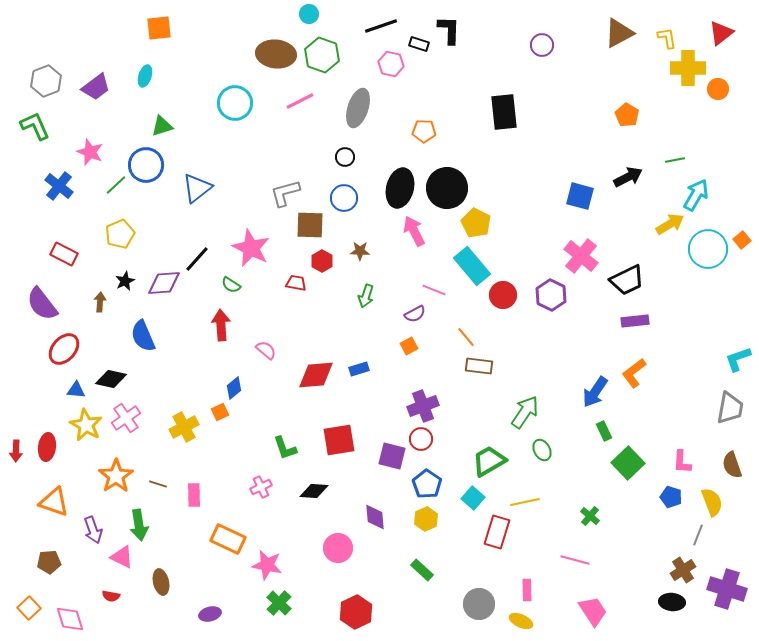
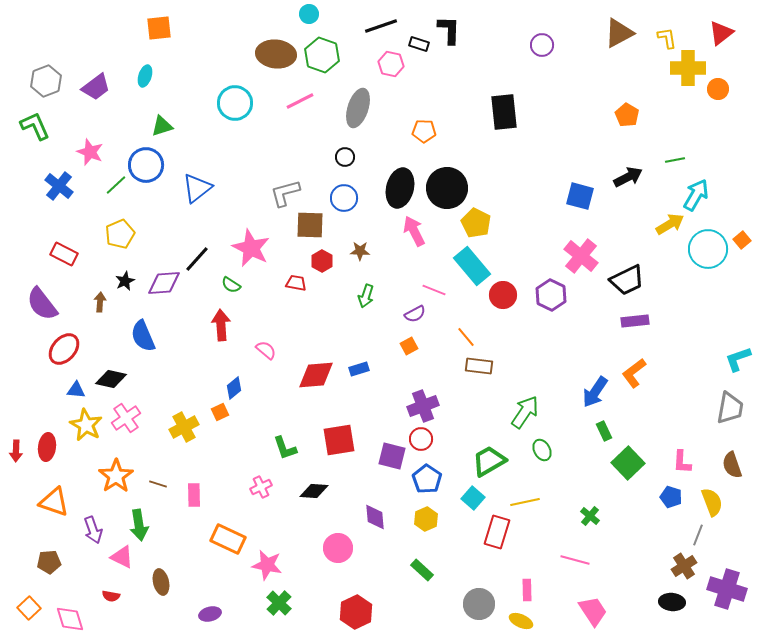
blue pentagon at (427, 484): moved 5 px up
brown cross at (683, 570): moved 1 px right, 4 px up
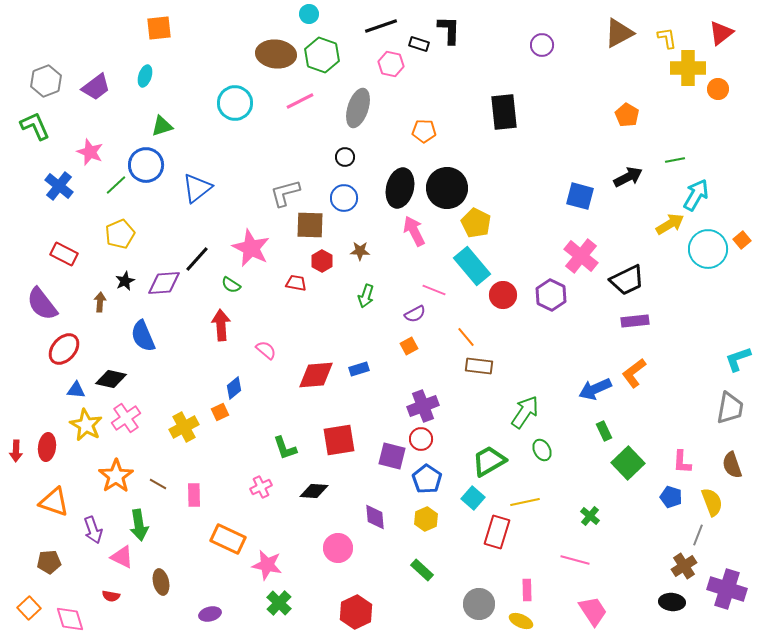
blue arrow at (595, 392): moved 3 px up; rotated 32 degrees clockwise
brown line at (158, 484): rotated 12 degrees clockwise
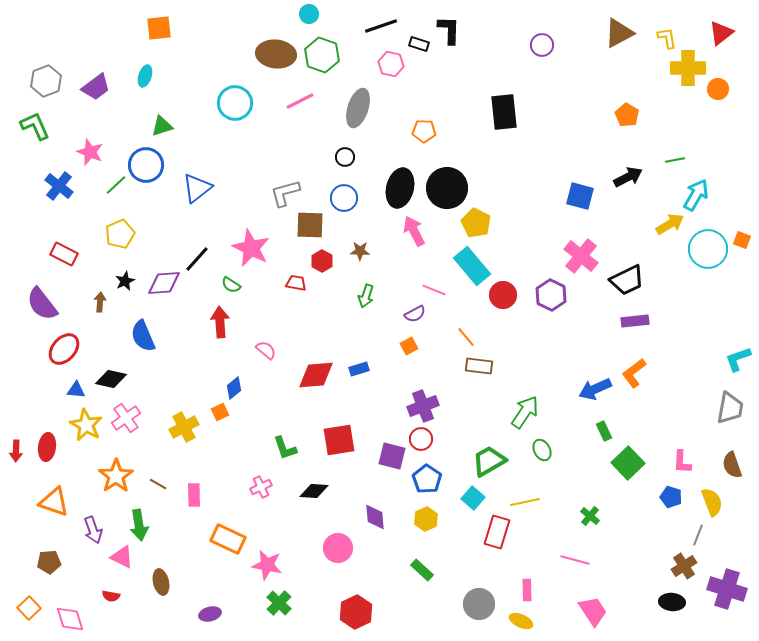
orange square at (742, 240): rotated 30 degrees counterclockwise
red arrow at (221, 325): moved 1 px left, 3 px up
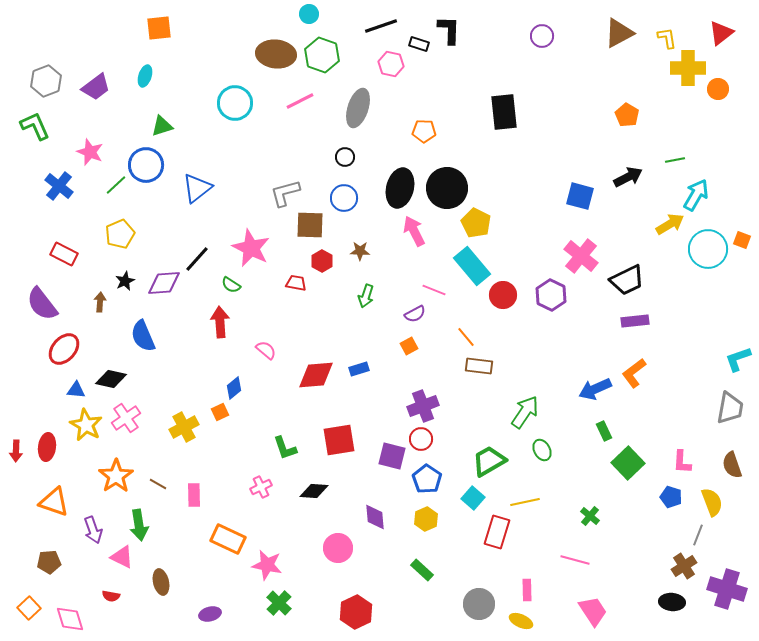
purple circle at (542, 45): moved 9 px up
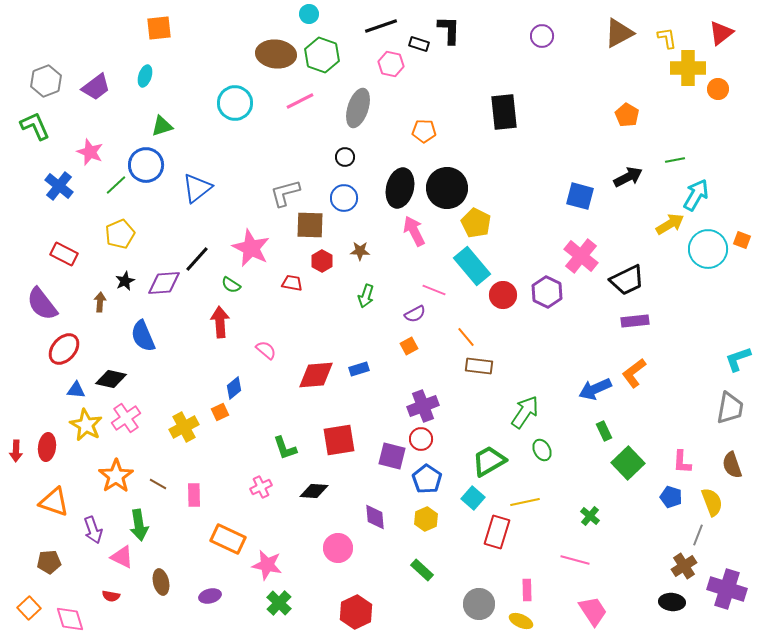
red trapezoid at (296, 283): moved 4 px left
purple hexagon at (551, 295): moved 4 px left, 3 px up
purple ellipse at (210, 614): moved 18 px up
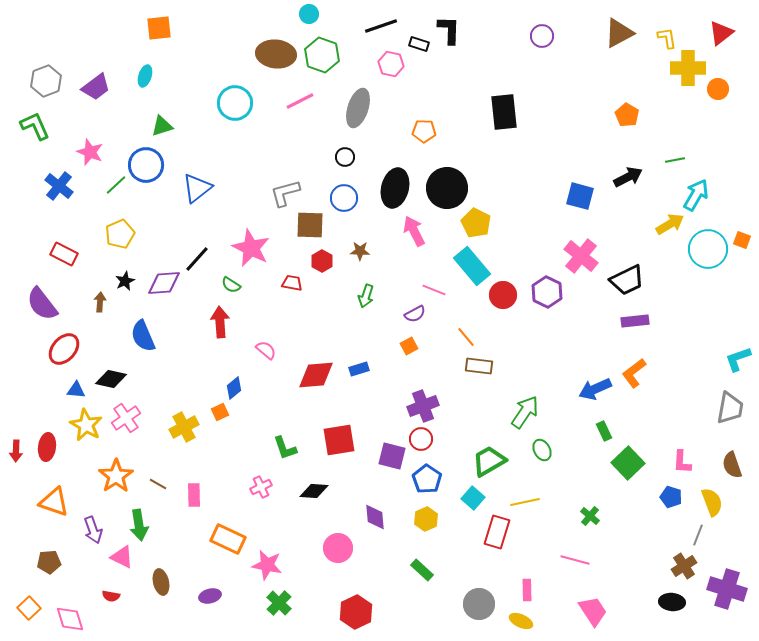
black ellipse at (400, 188): moved 5 px left
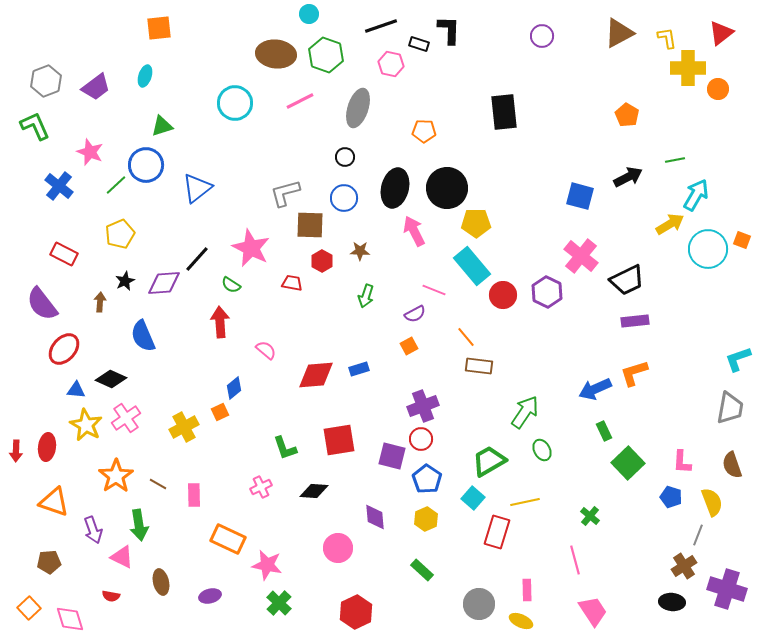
green hexagon at (322, 55): moved 4 px right
yellow pentagon at (476, 223): rotated 28 degrees counterclockwise
orange L-shape at (634, 373): rotated 20 degrees clockwise
black diamond at (111, 379): rotated 12 degrees clockwise
pink line at (575, 560): rotated 60 degrees clockwise
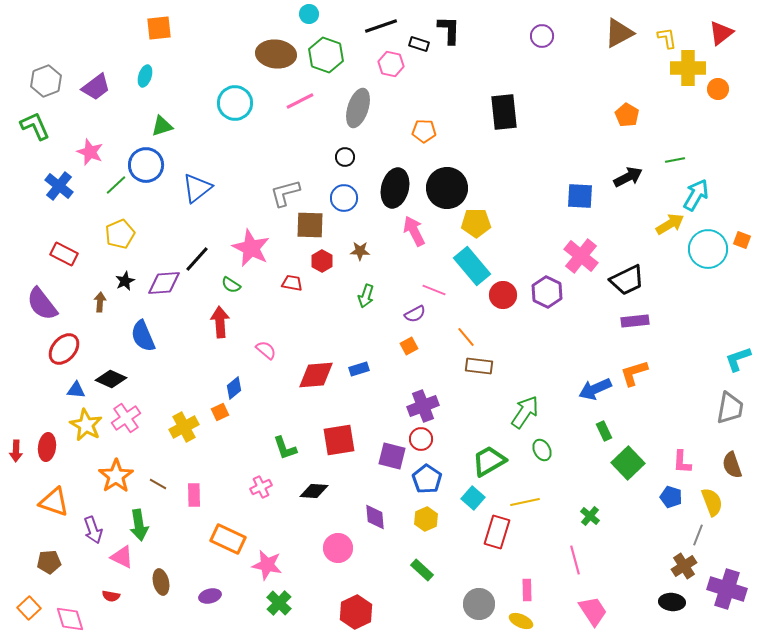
blue square at (580, 196): rotated 12 degrees counterclockwise
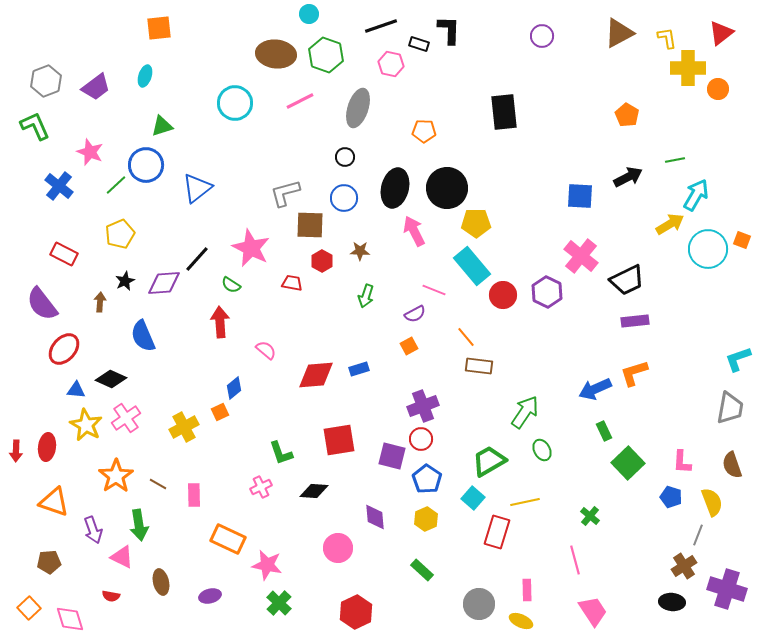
green L-shape at (285, 448): moved 4 px left, 5 px down
